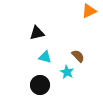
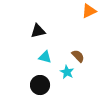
black triangle: moved 1 px right, 2 px up
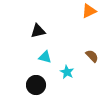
brown semicircle: moved 14 px right
black circle: moved 4 px left
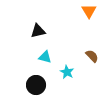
orange triangle: rotated 35 degrees counterclockwise
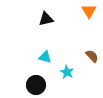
black triangle: moved 8 px right, 12 px up
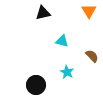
black triangle: moved 3 px left, 6 px up
cyan triangle: moved 17 px right, 16 px up
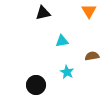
cyan triangle: rotated 24 degrees counterclockwise
brown semicircle: rotated 56 degrees counterclockwise
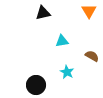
brown semicircle: rotated 40 degrees clockwise
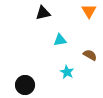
cyan triangle: moved 2 px left, 1 px up
brown semicircle: moved 2 px left, 1 px up
black circle: moved 11 px left
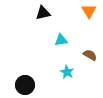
cyan triangle: moved 1 px right
